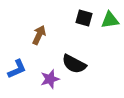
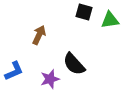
black square: moved 6 px up
black semicircle: rotated 20 degrees clockwise
blue L-shape: moved 3 px left, 2 px down
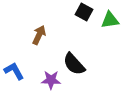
black square: rotated 12 degrees clockwise
blue L-shape: rotated 95 degrees counterclockwise
purple star: moved 1 px right, 1 px down; rotated 18 degrees clockwise
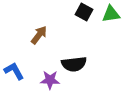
green triangle: moved 1 px right, 6 px up
brown arrow: rotated 12 degrees clockwise
black semicircle: rotated 55 degrees counterclockwise
purple star: moved 1 px left
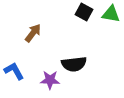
green triangle: rotated 18 degrees clockwise
brown arrow: moved 6 px left, 2 px up
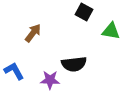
green triangle: moved 17 px down
